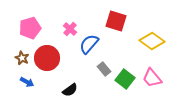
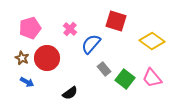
blue semicircle: moved 2 px right
black semicircle: moved 3 px down
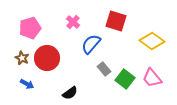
pink cross: moved 3 px right, 7 px up
blue arrow: moved 2 px down
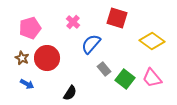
red square: moved 1 px right, 3 px up
black semicircle: rotated 21 degrees counterclockwise
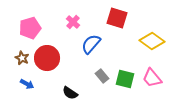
gray rectangle: moved 2 px left, 7 px down
green square: rotated 24 degrees counterclockwise
black semicircle: rotated 91 degrees clockwise
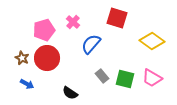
pink pentagon: moved 14 px right, 2 px down
pink trapezoid: rotated 20 degrees counterclockwise
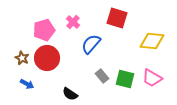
yellow diamond: rotated 30 degrees counterclockwise
black semicircle: moved 1 px down
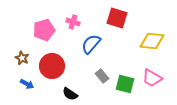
pink cross: rotated 24 degrees counterclockwise
red circle: moved 5 px right, 8 px down
green square: moved 5 px down
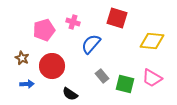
blue arrow: rotated 32 degrees counterclockwise
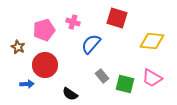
brown star: moved 4 px left, 11 px up
red circle: moved 7 px left, 1 px up
